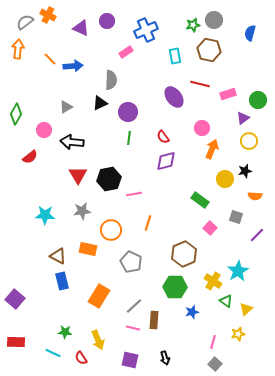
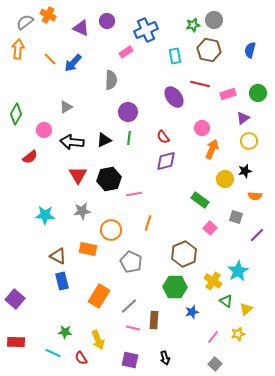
blue semicircle at (250, 33): moved 17 px down
blue arrow at (73, 66): moved 3 px up; rotated 138 degrees clockwise
green circle at (258, 100): moved 7 px up
black triangle at (100, 103): moved 4 px right, 37 px down
gray line at (134, 306): moved 5 px left
pink line at (213, 342): moved 5 px up; rotated 24 degrees clockwise
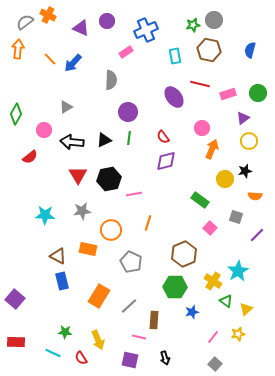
pink line at (133, 328): moved 6 px right, 9 px down
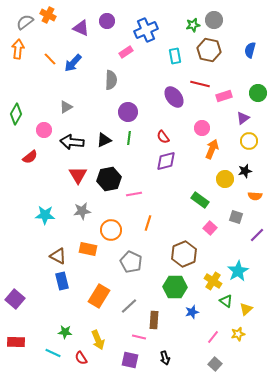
pink rectangle at (228, 94): moved 4 px left, 2 px down
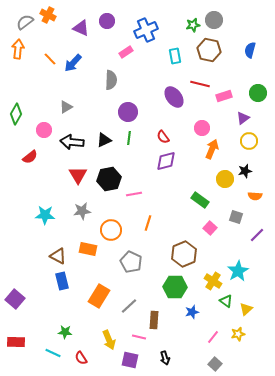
yellow arrow at (98, 340): moved 11 px right
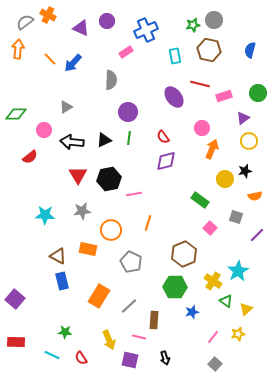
green diamond at (16, 114): rotated 60 degrees clockwise
orange semicircle at (255, 196): rotated 16 degrees counterclockwise
cyan line at (53, 353): moved 1 px left, 2 px down
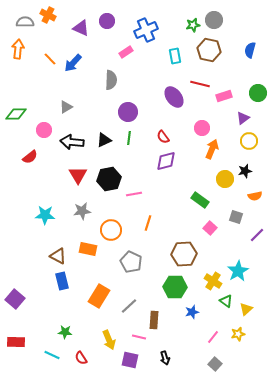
gray semicircle at (25, 22): rotated 36 degrees clockwise
brown hexagon at (184, 254): rotated 20 degrees clockwise
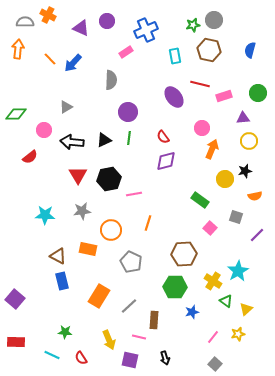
purple triangle at (243, 118): rotated 32 degrees clockwise
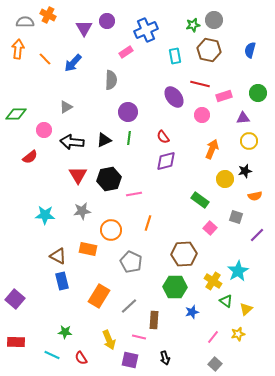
purple triangle at (81, 28): moved 3 px right; rotated 36 degrees clockwise
orange line at (50, 59): moved 5 px left
pink circle at (202, 128): moved 13 px up
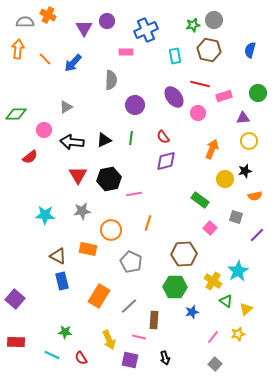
pink rectangle at (126, 52): rotated 32 degrees clockwise
purple circle at (128, 112): moved 7 px right, 7 px up
pink circle at (202, 115): moved 4 px left, 2 px up
green line at (129, 138): moved 2 px right
